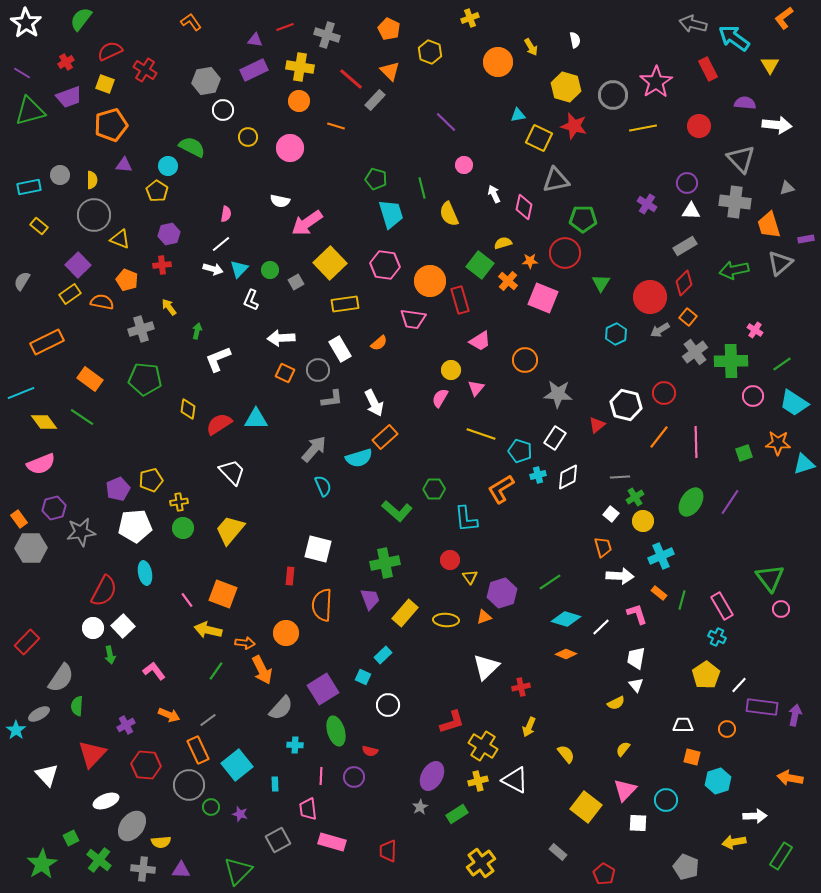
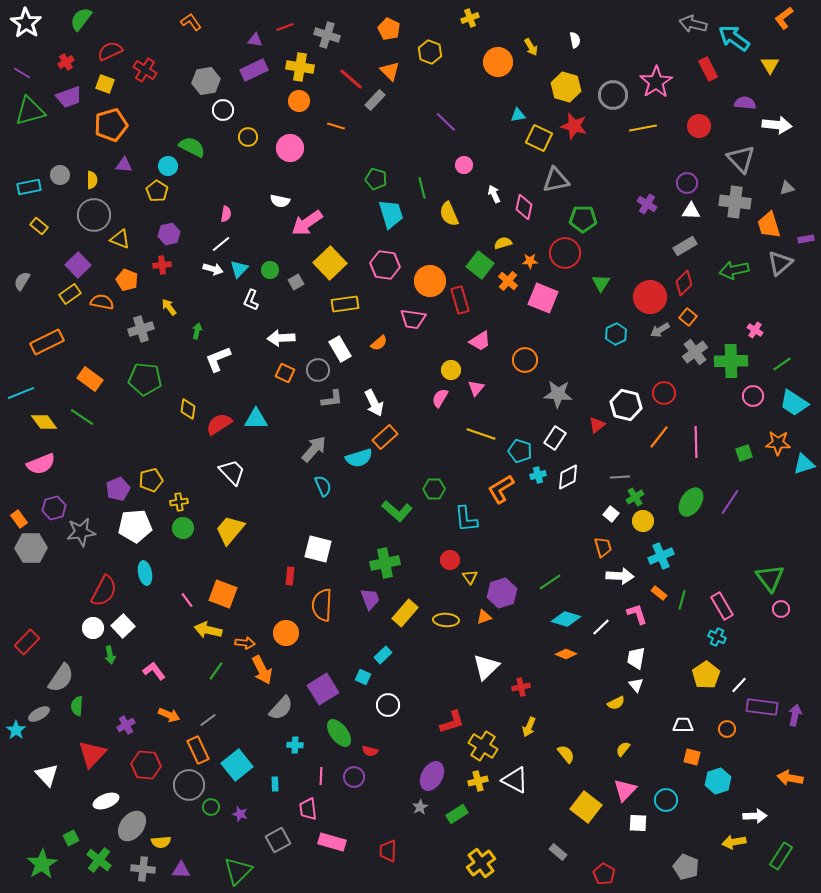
green ellipse at (336, 731): moved 3 px right, 2 px down; rotated 20 degrees counterclockwise
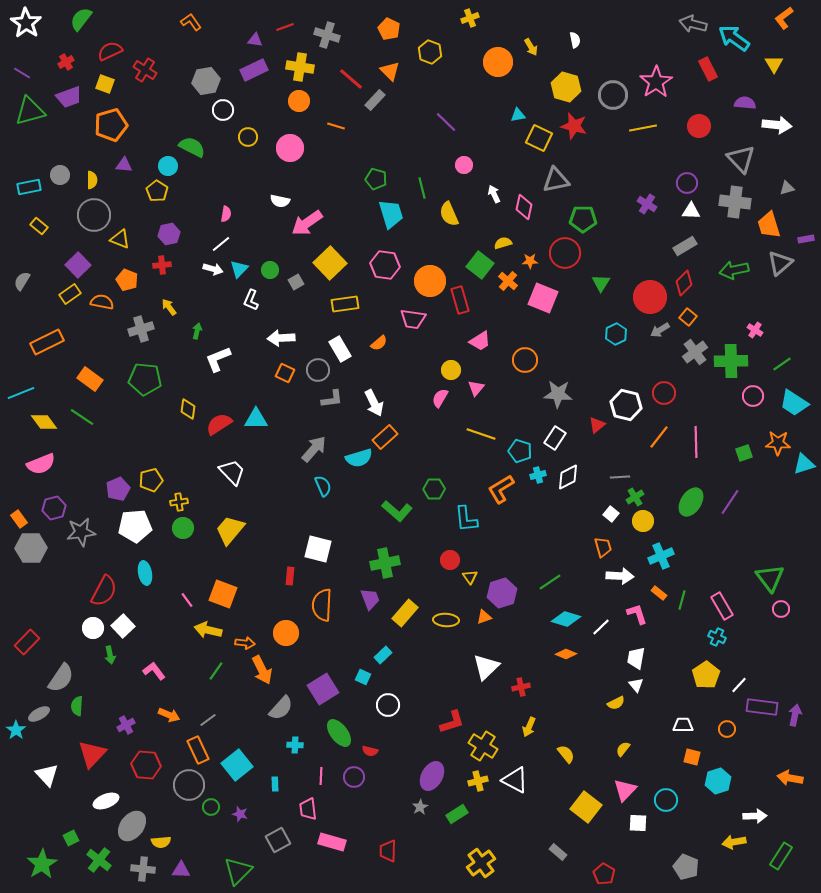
yellow triangle at (770, 65): moved 4 px right, 1 px up
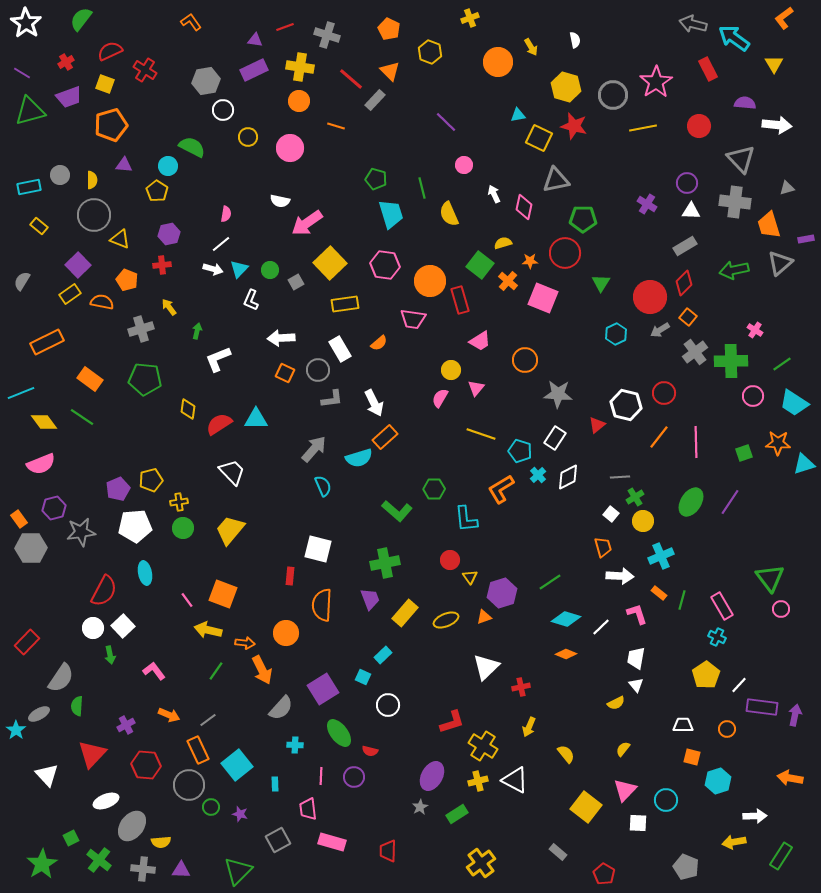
cyan cross at (538, 475): rotated 28 degrees counterclockwise
yellow ellipse at (446, 620): rotated 25 degrees counterclockwise
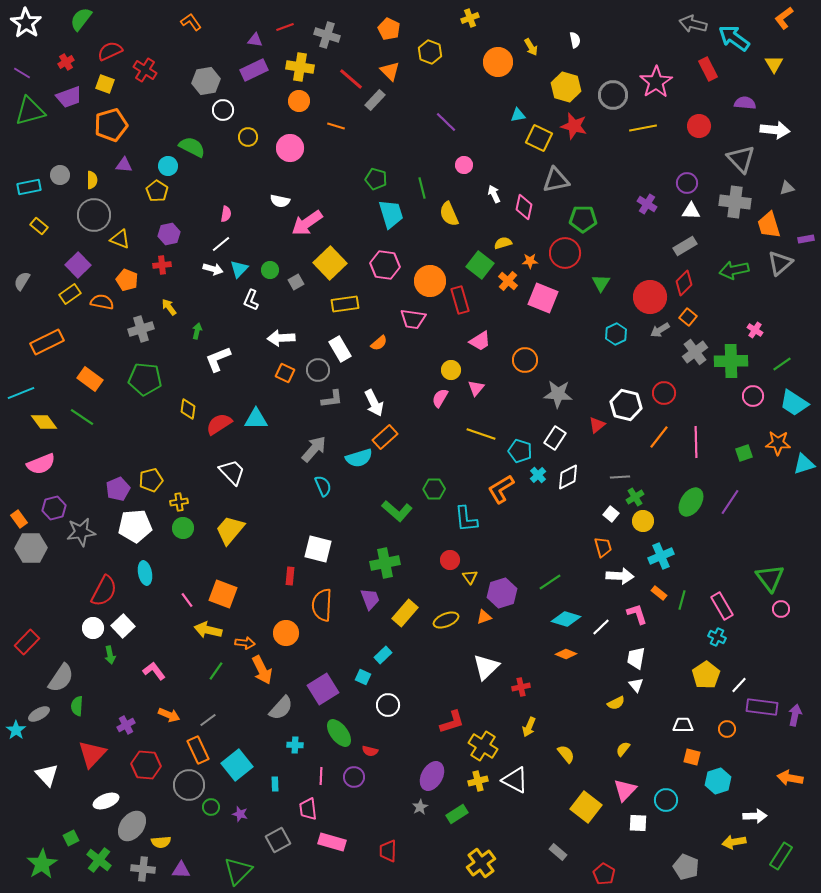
white arrow at (777, 125): moved 2 px left, 5 px down
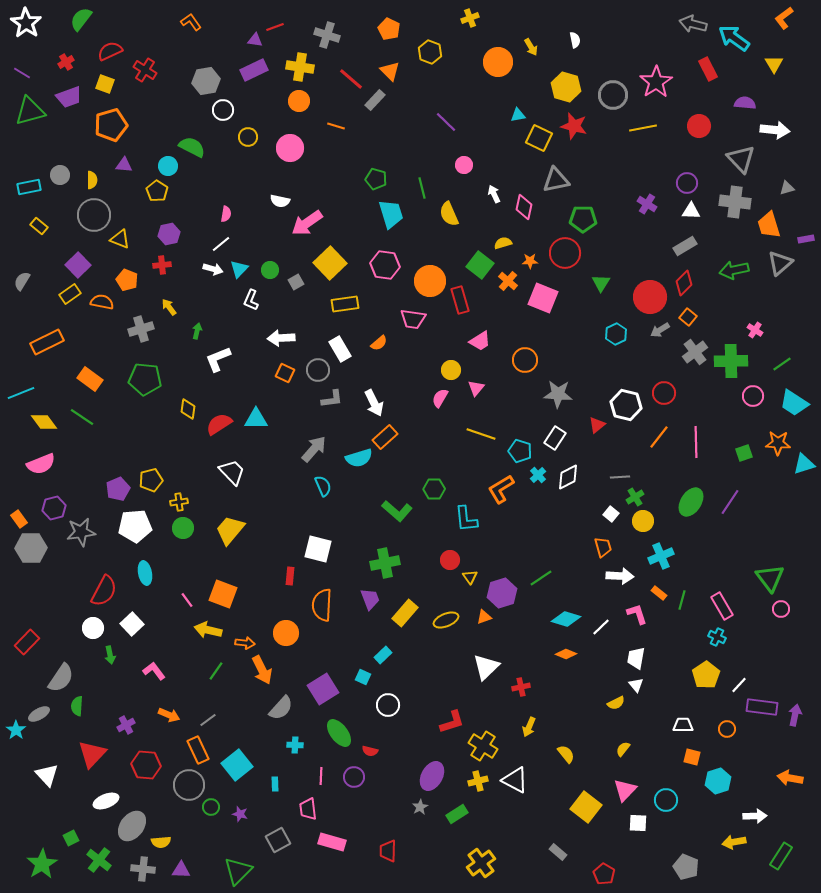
red line at (285, 27): moved 10 px left
green line at (550, 582): moved 9 px left, 4 px up
white square at (123, 626): moved 9 px right, 2 px up
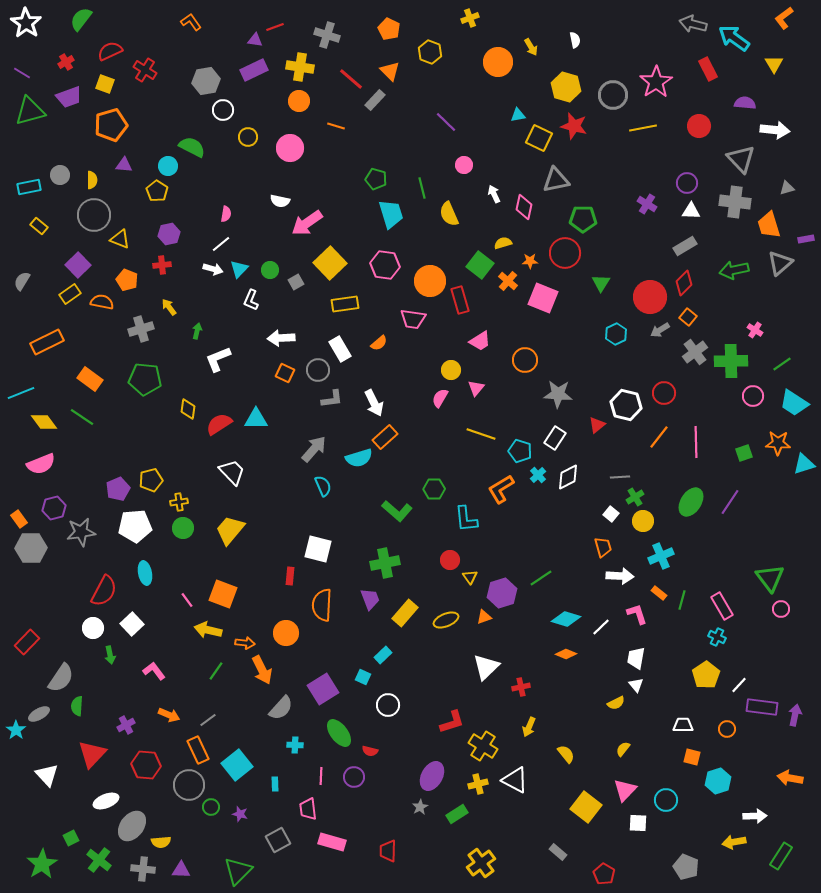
yellow cross at (478, 781): moved 3 px down
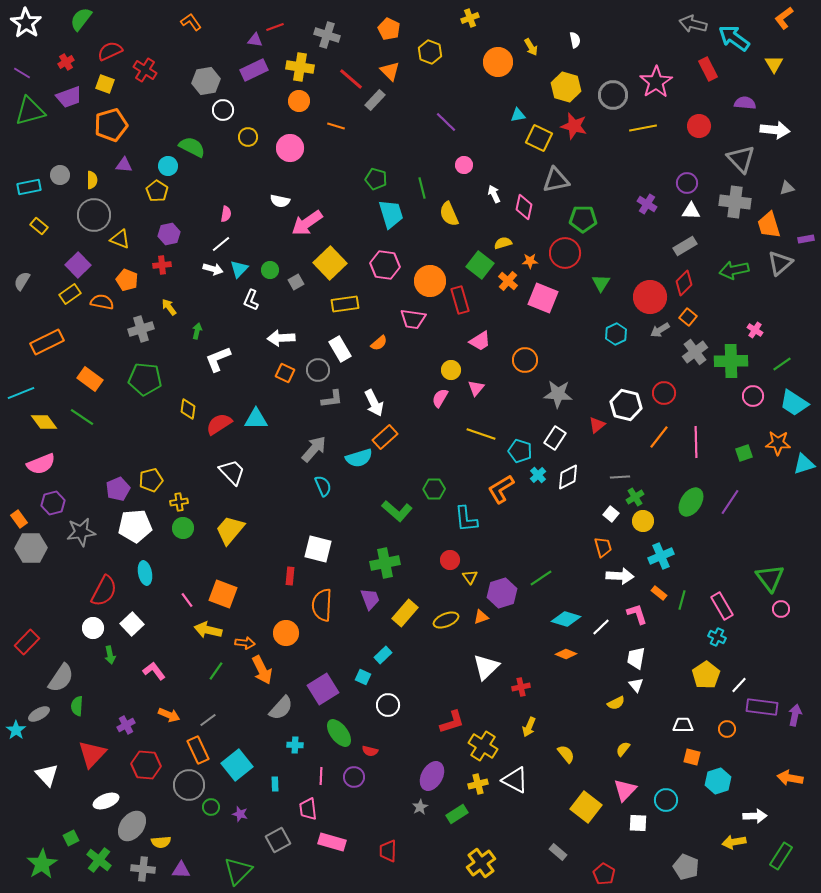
purple hexagon at (54, 508): moved 1 px left, 5 px up
orange triangle at (484, 617): moved 3 px left
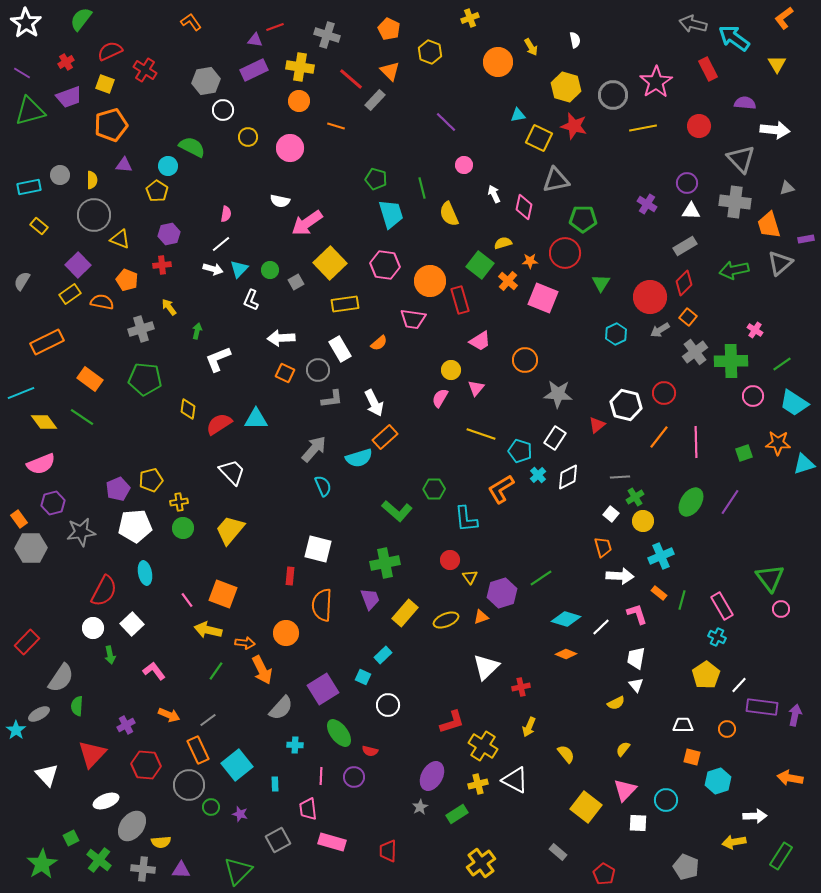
yellow triangle at (774, 64): moved 3 px right
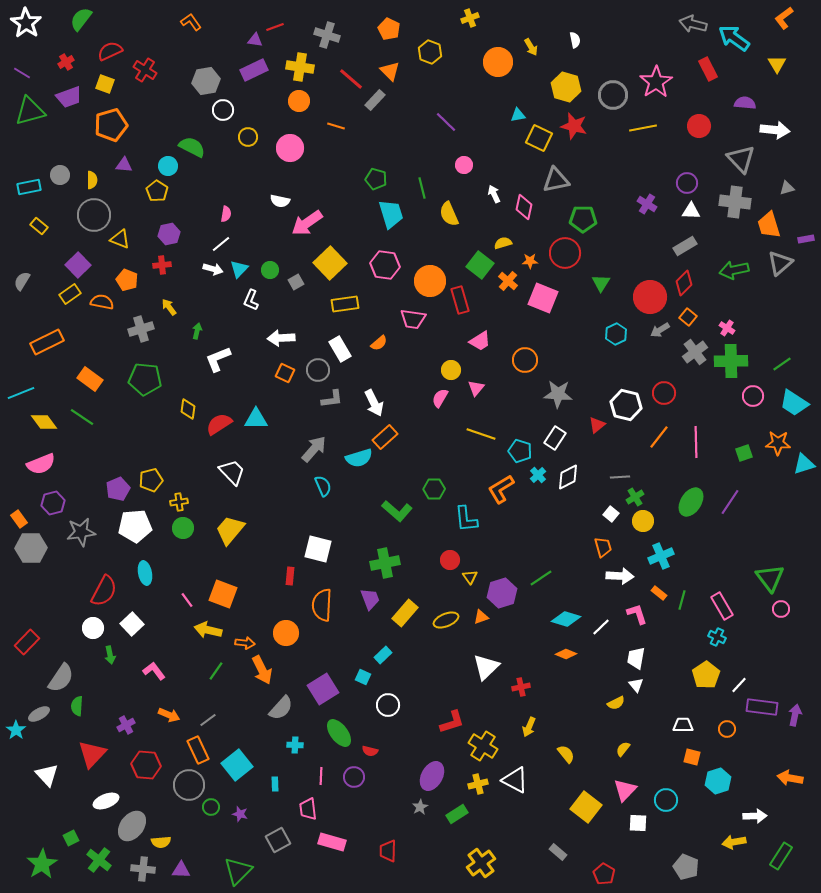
pink cross at (755, 330): moved 28 px left, 2 px up
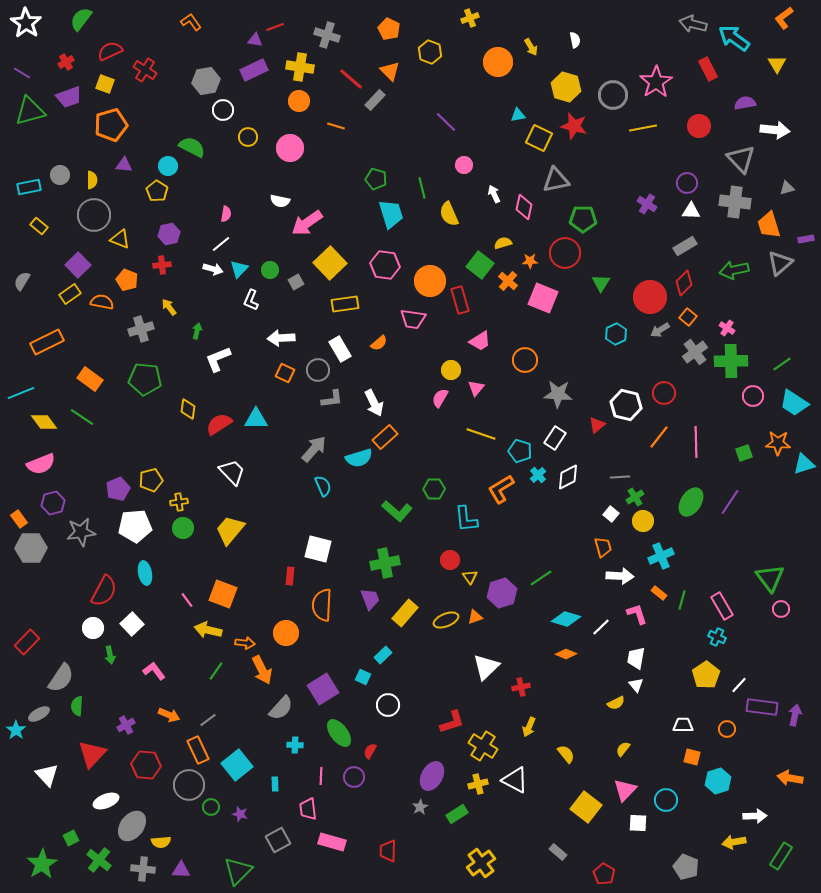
purple semicircle at (745, 103): rotated 15 degrees counterclockwise
orange triangle at (481, 617): moved 6 px left
red semicircle at (370, 751): rotated 105 degrees clockwise
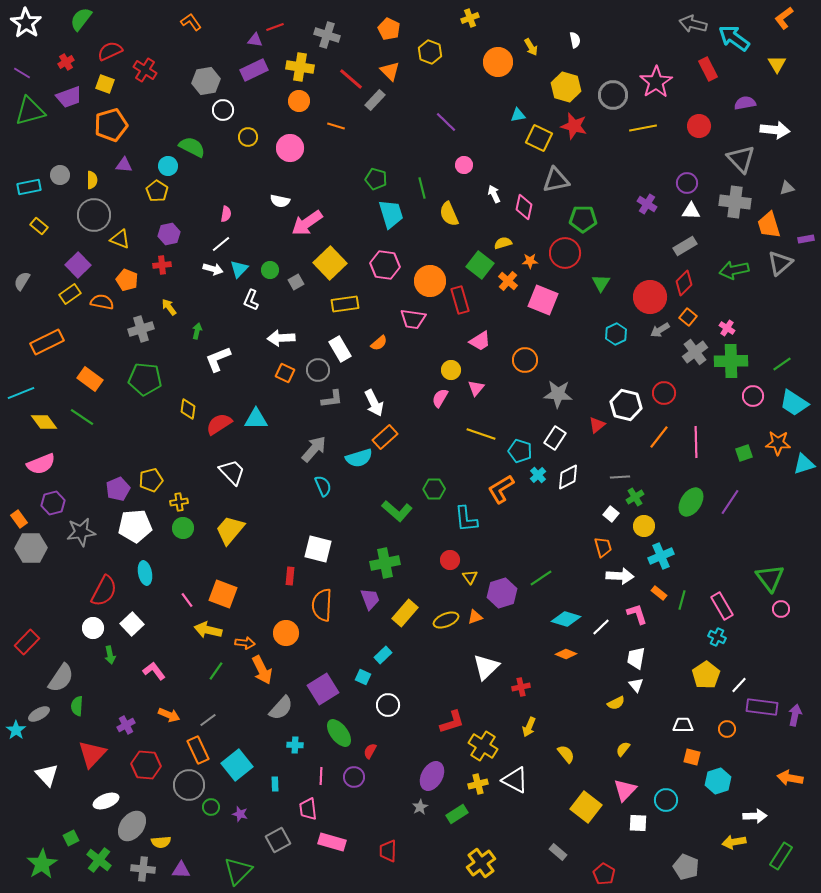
pink square at (543, 298): moved 2 px down
yellow circle at (643, 521): moved 1 px right, 5 px down
